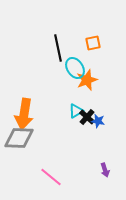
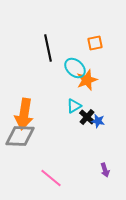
orange square: moved 2 px right
black line: moved 10 px left
cyan ellipse: rotated 15 degrees counterclockwise
cyan triangle: moved 2 px left, 5 px up
gray diamond: moved 1 px right, 2 px up
pink line: moved 1 px down
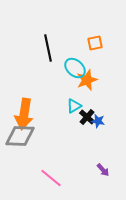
purple arrow: moved 2 px left; rotated 24 degrees counterclockwise
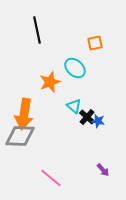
black line: moved 11 px left, 18 px up
orange star: moved 37 px left, 2 px down
cyan triangle: rotated 49 degrees counterclockwise
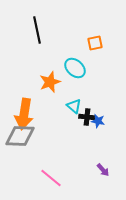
black cross: rotated 35 degrees counterclockwise
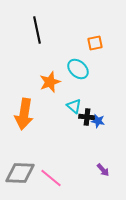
cyan ellipse: moved 3 px right, 1 px down
gray diamond: moved 37 px down
